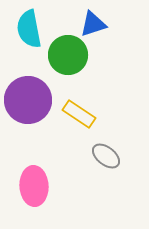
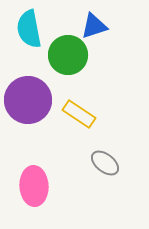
blue triangle: moved 1 px right, 2 px down
gray ellipse: moved 1 px left, 7 px down
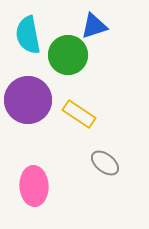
cyan semicircle: moved 1 px left, 6 px down
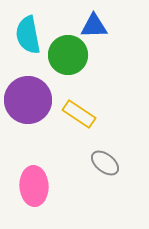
blue triangle: rotated 16 degrees clockwise
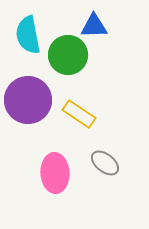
pink ellipse: moved 21 px right, 13 px up
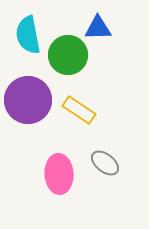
blue triangle: moved 4 px right, 2 px down
yellow rectangle: moved 4 px up
pink ellipse: moved 4 px right, 1 px down
